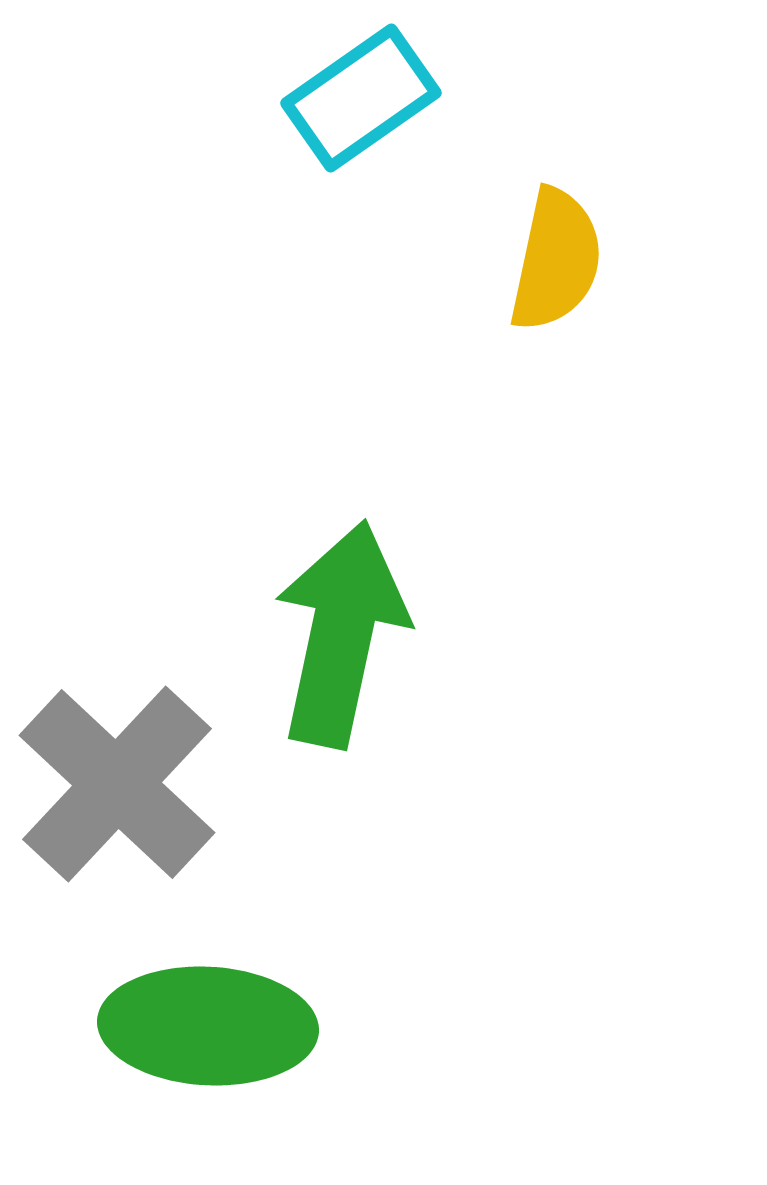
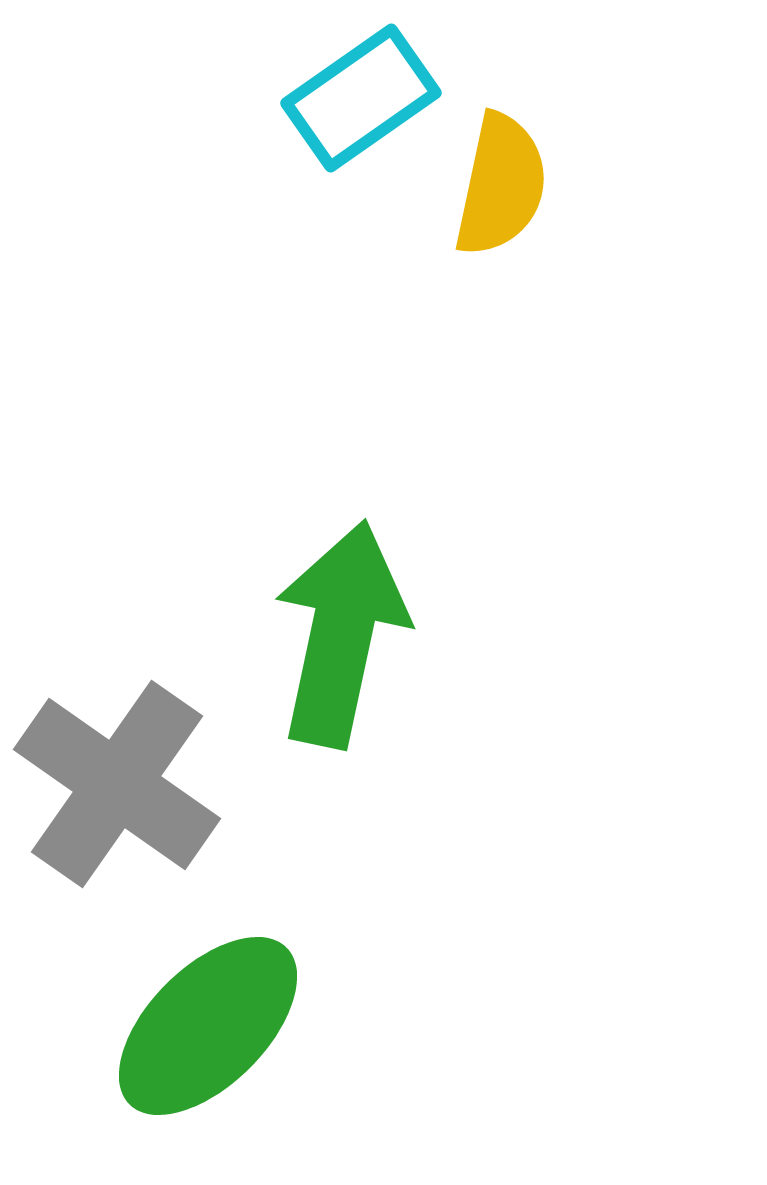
yellow semicircle: moved 55 px left, 75 px up
gray cross: rotated 8 degrees counterclockwise
green ellipse: rotated 48 degrees counterclockwise
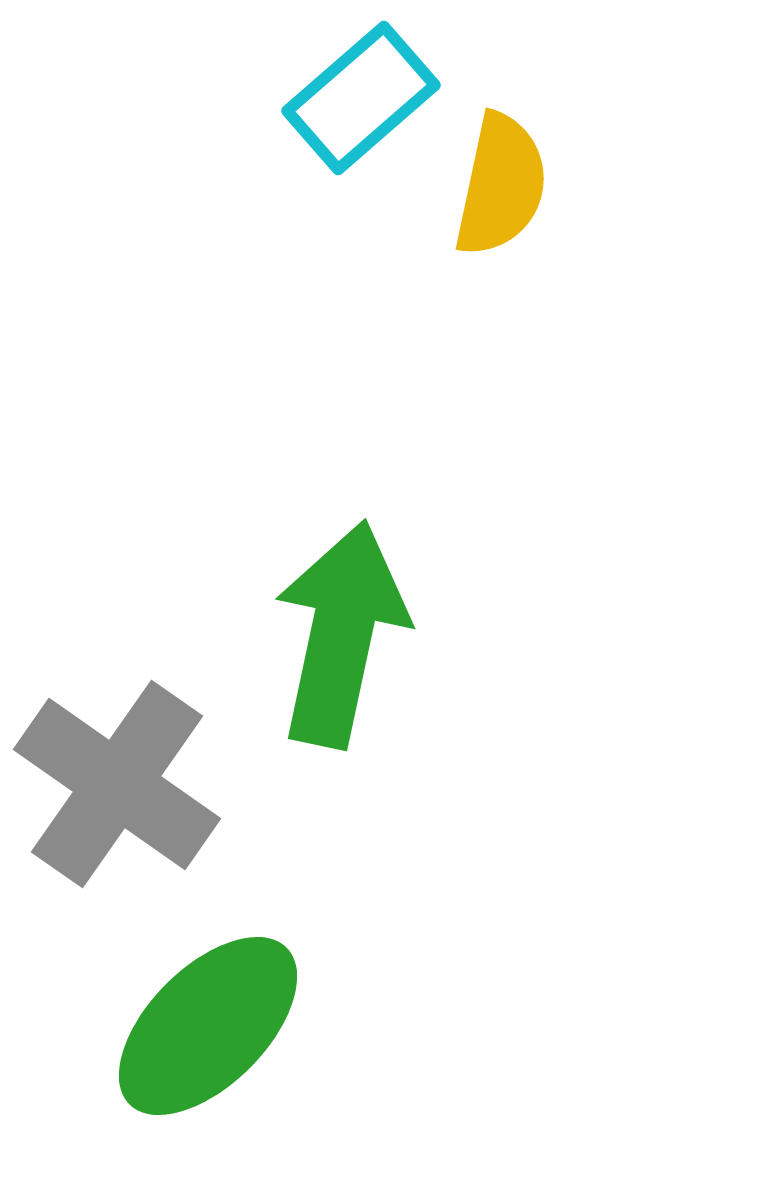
cyan rectangle: rotated 6 degrees counterclockwise
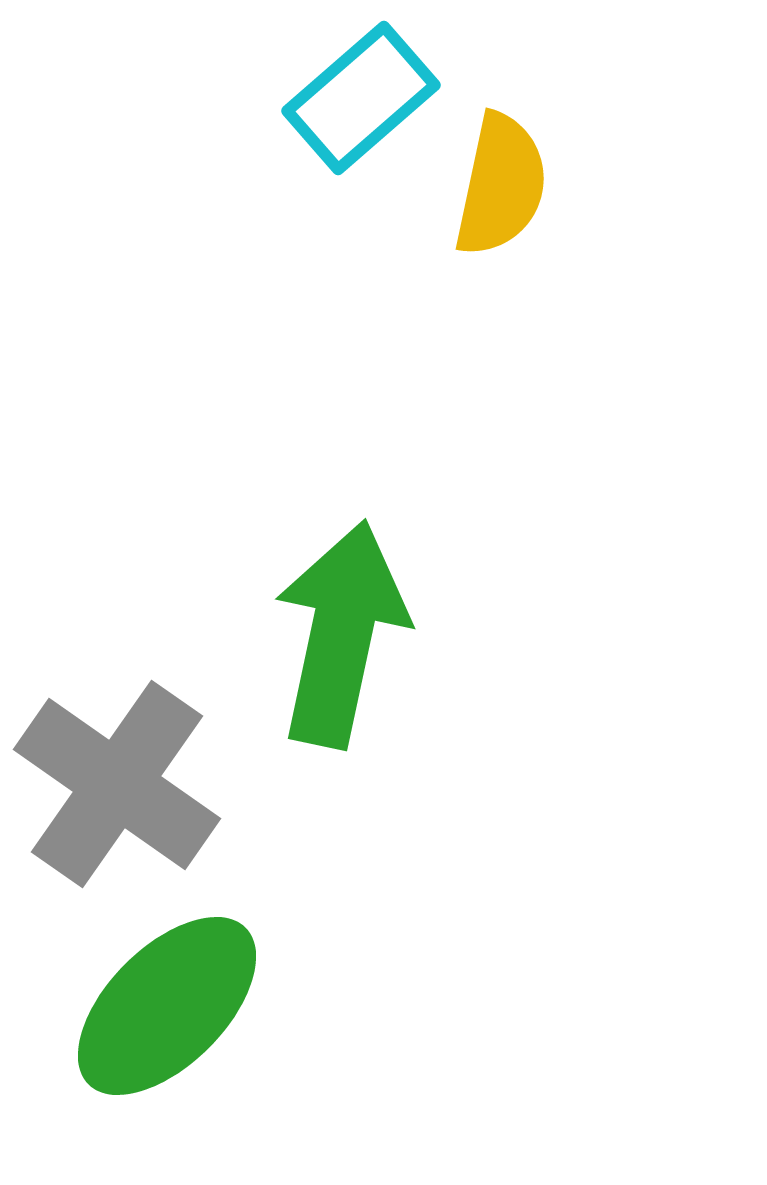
green ellipse: moved 41 px left, 20 px up
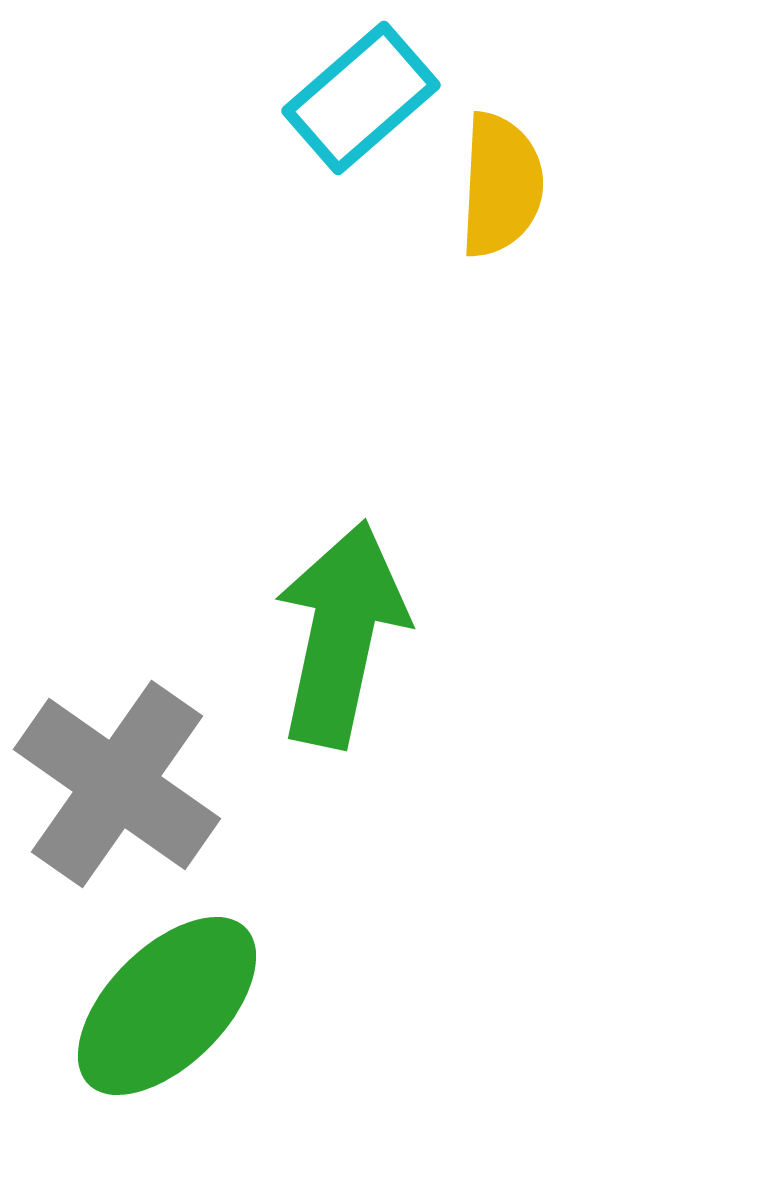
yellow semicircle: rotated 9 degrees counterclockwise
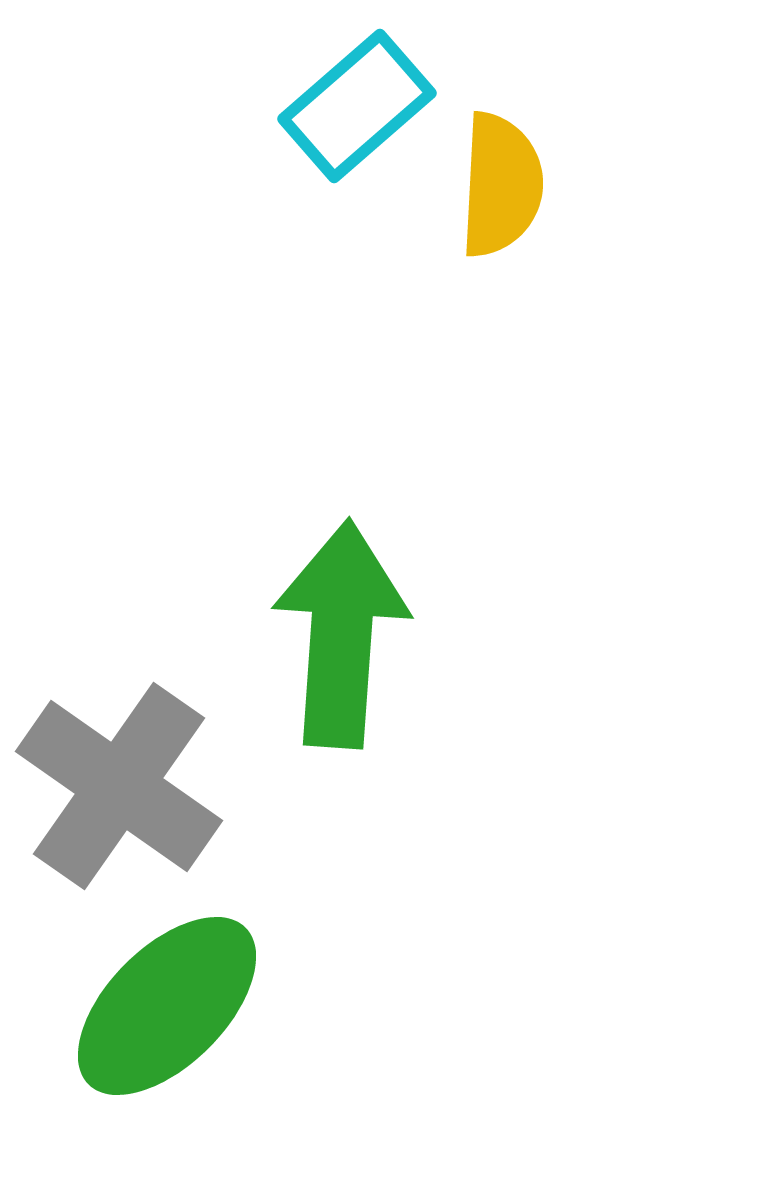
cyan rectangle: moved 4 px left, 8 px down
green arrow: rotated 8 degrees counterclockwise
gray cross: moved 2 px right, 2 px down
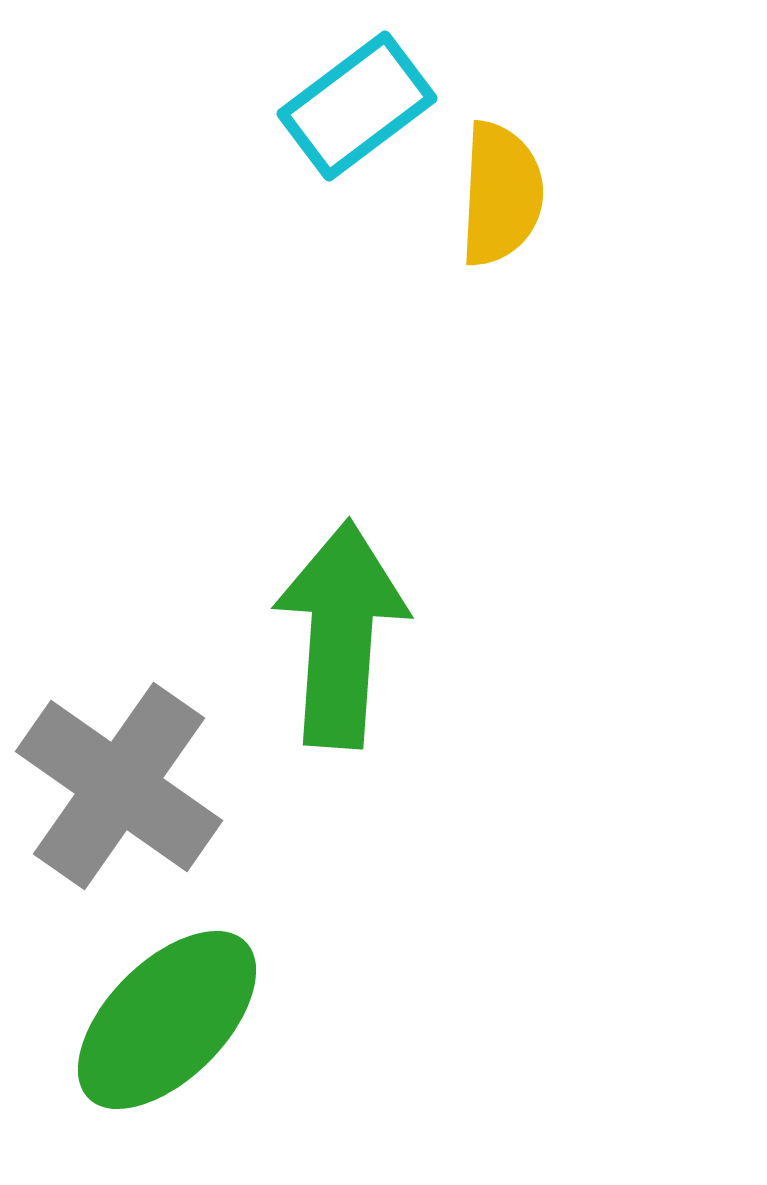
cyan rectangle: rotated 4 degrees clockwise
yellow semicircle: moved 9 px down
green ellipse: moved 14 px down
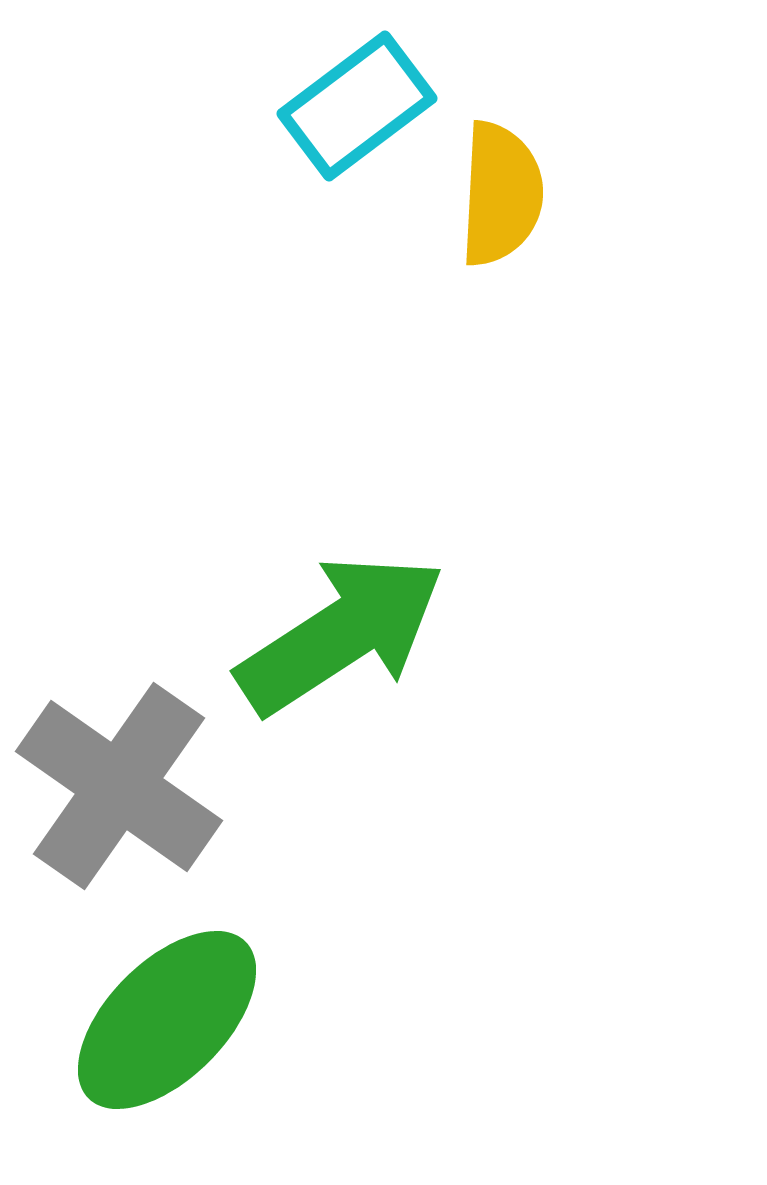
green arrow: rotated 53 degrees clockwise
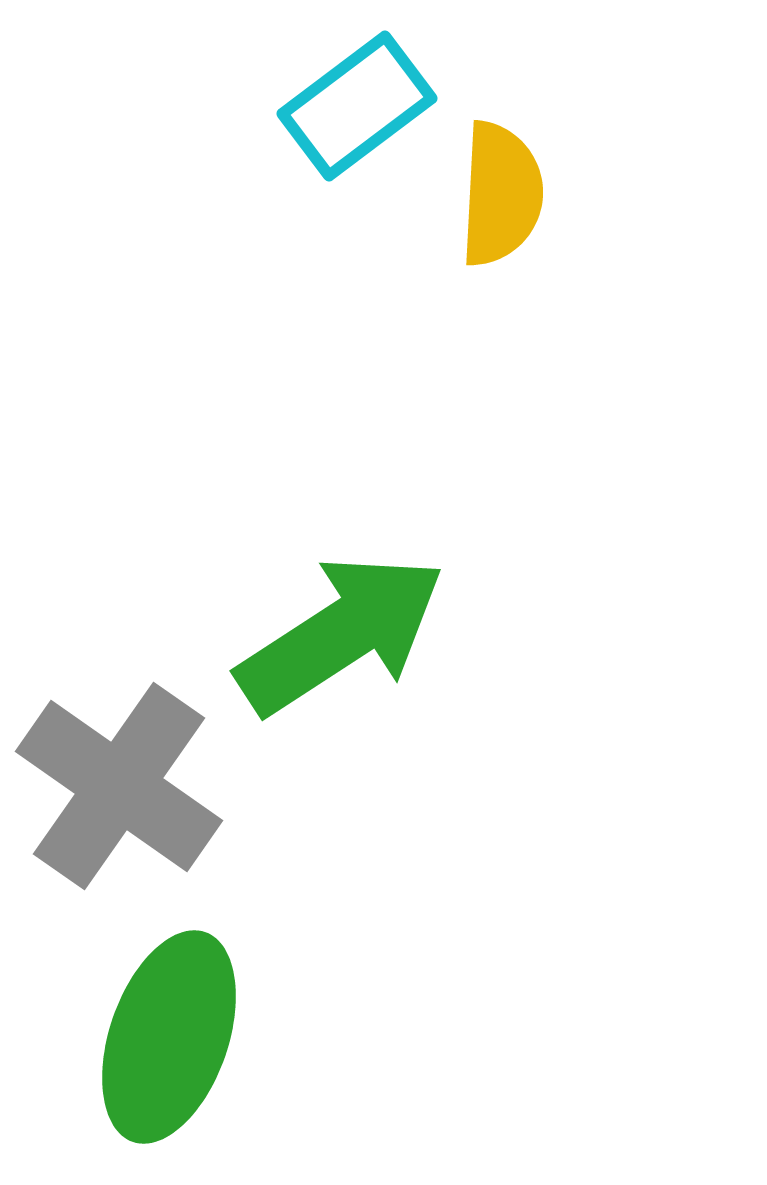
green ellipse: moved 2 px right, 17 px down; rotated 26 degrees counterclockwise
